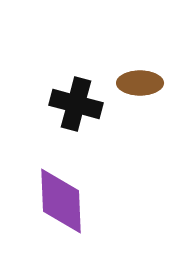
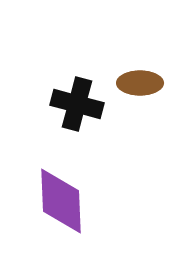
black cross: moved 1 px right
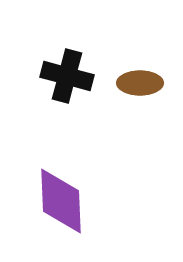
black cross: moved 10 px left, 28 px up
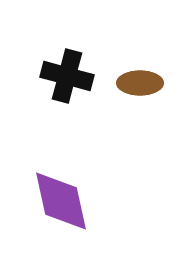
purple diamond: rotated 10 degrees counterclockwise
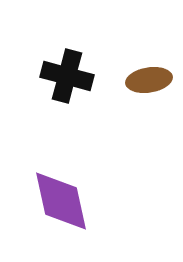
brown ellipse: moved 9 px right, 3 px up; rotated 9 degrees counterclockwise
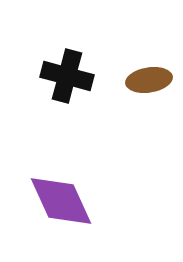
purple diamond: rotated 12 degrees counterclockwise
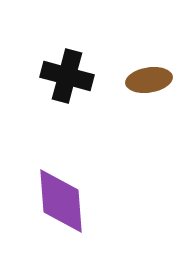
purple diamond: rotated 20 degrees clockwise
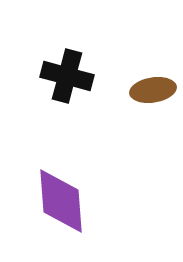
brown ellipse: moved 4 px right, 10 px down
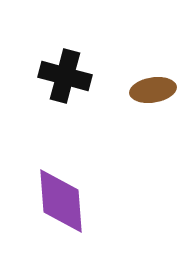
black cross: moved 2 px left
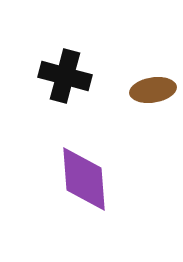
purple diamond: moved 23 px right, 22 px up
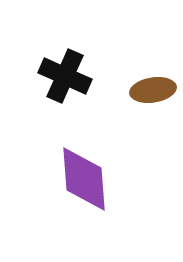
black cross: rotated 9 degrees clockwise
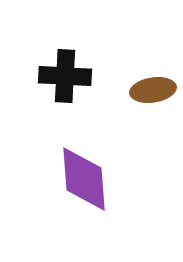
black cross: rotated 21 degrees counterclockwise
